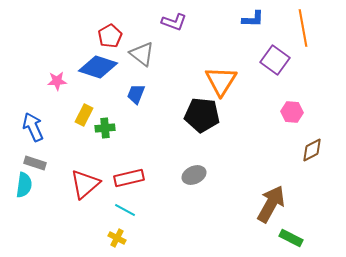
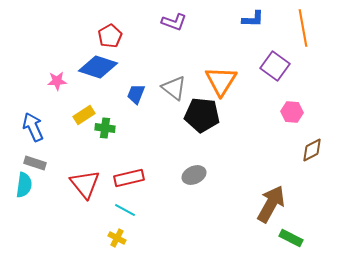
gray triangle: moved 32 px right, 34 px down
purple square: moved 6 px down
yellow rectangle: rotated 30 degrees clockwise
green cross: rotated 12 degrees clockwise
red triangle: rotated 28 degrees counterclockwise
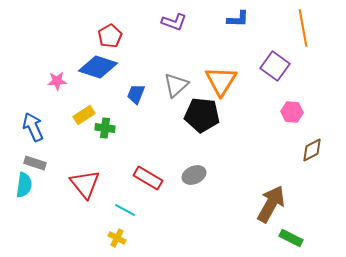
blue L-shape: moved 15 px left
gray triangle: moved 2 px right, 3 px up; rotated 40 degrees clockwise
red rectangle: moved 19 px right; rotated 44 degrees clockwise
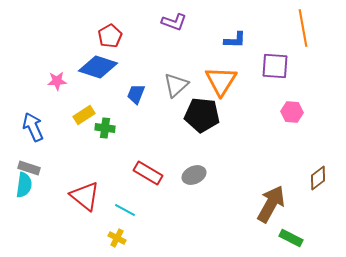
blue L-shape: moved 3 px left, 21 px down
purple square: rotated 32 degrees counterclockwise
brown diamond: moved 6 px right, 28 px down; rotated 10 degrees counterclockwise
gray rectangle: moved 6 px left, 5 px down
red rectangle: moved 5 px up
red triangle: moved 12 px down; rotated 12 degrees counterclockwise
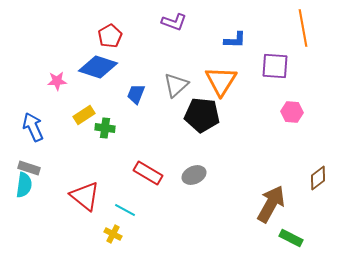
yellow cross: moved 4 px left, 4 px up
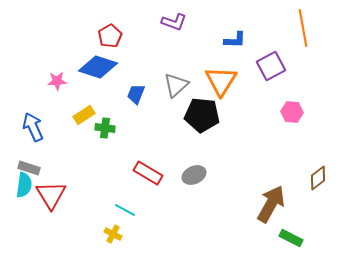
purple square: moved 4 px left; rotated 32 degrees counterclockwise
red triangle: moved 34 px left, 1 px up; rotated 20 degrees clockwise
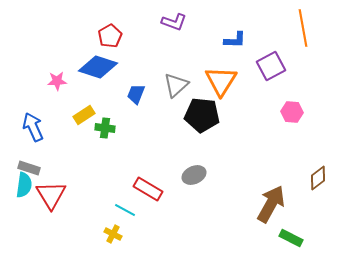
red rectangle: moved 16 px down
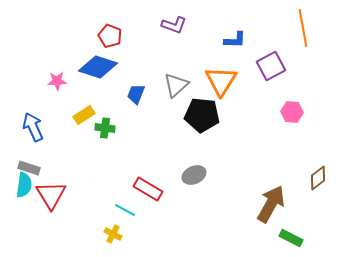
purple L-shape: moved 3 px down
red pentagon: rotated 20 degrees counterclockwise
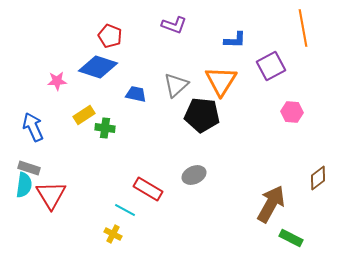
blue trapezoid: rotated 80 degrees clockwise
